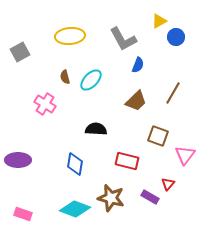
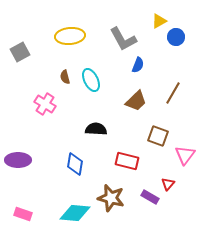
cyan ellipse: rotated 70 degrees counterclockwise
cyan diamond: moved 4 px down; rotated 16 degrees counterclockwise
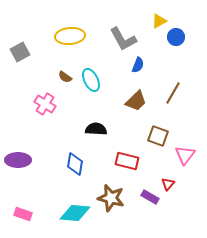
brown semicircle: rotated 40 degrees counterclockwise
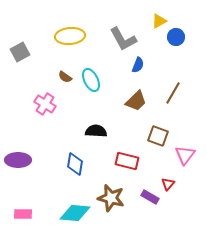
black semicircle: moved 2 px down
pink rectangle: rotated 18 degrees counterclockwise
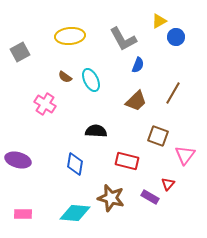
purple ellipse: rotated 15 degrees clockwise
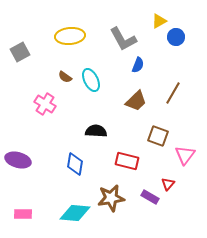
brown star: rotated 24 degrees counterclockwise
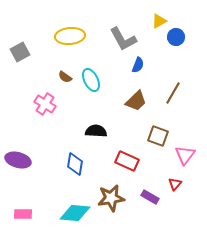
red rectangle: rotated 10 degrees clockwise
red triangle: moved 7 px right
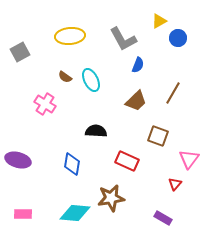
blue circle: moved 2 px right, 1 px down
pink triangle: moved 4 px right, 4 px down
blue diamond: moved 3 px left
purple rectangle: moved 13 px right, 21 px down
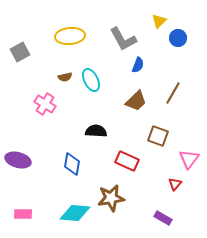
yellow triangle: rotated 14 degrees counterclockwise
brown semicircle: rotated 48 degrees counterclockwise
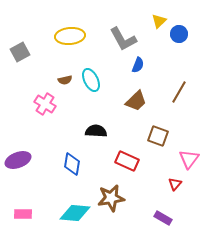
blue circle: moved 1 px right, 4 px up
brown semicircle: moved 3 px down
brown line: moved 6 px right, 1 px up
purple ellipse: rotated 35 degrees counterclockwise
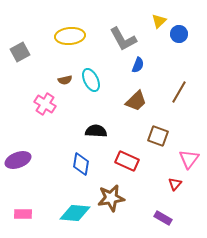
blue diamond: moved 9 px right
